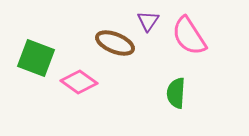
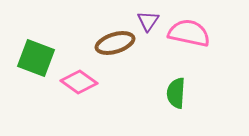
pink semicircle: moved 3 px up; rotated 135 degrees clockwise
brown ellipse: rotated 39 degrees counterclockwise
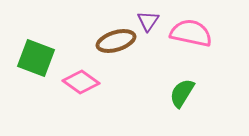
pink semicircle: moved 2 px right
brown ellipse: moved 1 px right, 2 px up
pink diamond: moved 2 px right
green semicircle: moved 6 px right; rotated 28 degrees clockwise
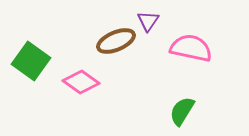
pink semicircle: moved 15 px down
brown ellipse: rotated 6 degrees counterclockwise
green square: moved 5 px left, 3 px down; rotated 15 degrees clockwise
green semicircle: moved 18 px down
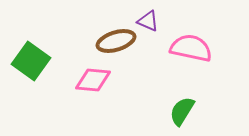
purple triangle: rotated 40 degrees counterclockwise
brown ellipse: rotated 6 degrees clockwise
pink diamond: moved 12 px right, 2 px up; rotated 30 degrees counterclockwise
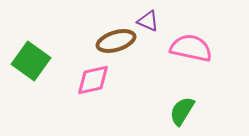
pink diamond: rotated 18 degrees counterclockwise
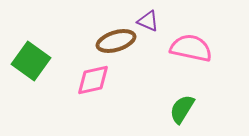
green semicircle: moved 2 px up
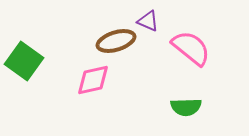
pink semicircle: rotated 27 degrees clockwise
green square: moved 7 px left
green semicircle: moved 4 px right, 2 px up; rotated 124 degrees counterclockwise
